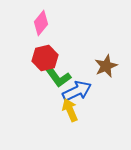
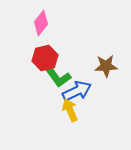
brown star: rotated 20 degrees clockwise
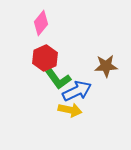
red hexagon: rotated 10 degrees counterclockwise
green L-shape: moved 2 px down
yellow arrow: rotated 125 degrees clockwise
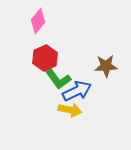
pink diamond: moved 3 px left, 2 px up
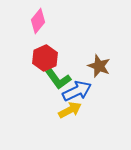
brown star: moved 7 px left; rotated 25 degrees clockwise
yellow arrow: rotated 40 degrees counterclockwise
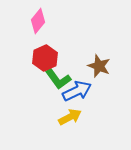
yellow arrow: moved 7 px down
